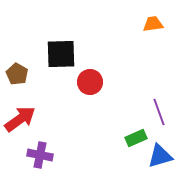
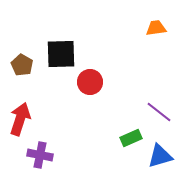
orange trapezoid: moved 3 px right, 4 px down
brown pentagon: moved 5 px right, 9 px up
purple line: rotated 32 degrees counterclockwise
red arrow: rotated 36 degrees counterclockwise
green rectangle: moved 5 px left
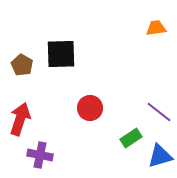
red circle: moved 26 px down
green rectangle: rotated 10 degrees counterclockwise
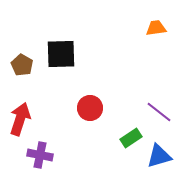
blue triangle: moved 1 px left
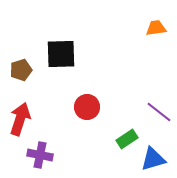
brown pentagon: moved 1 px left, 5 px down; rotated 25 degrees clockwise
red circle: moved 3 px left, 1 px up
green rectangle: moved 4 px left, 1 px down
blue triangle: moved 6 px left, 3 px down
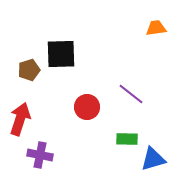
brown pentagon: moved 8 px right
purple line: moved 28 px left, 18 px up
green rectangle: rotated 35 degrees clockwise
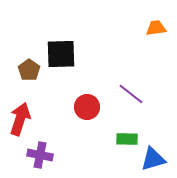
brown pentagon: rotated 20 degrees counterclockwise
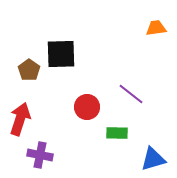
green rectangle: moved 10 px left, 6 px up
